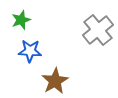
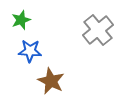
brown star: moved 4 px left; rotated 16 degrees counterclockwise
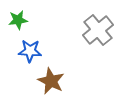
green star: moved 3 px left; rotated 12 degrees clockwise
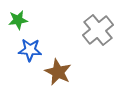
blue star: moved 1 px up
brown star: moved 7 px right, 9 px up
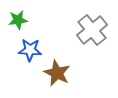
gray cross: moved 6 px left
brown star: moved 1 px left, 1 px down
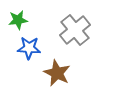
gray cross: moved 17 px left
blue star: moved 1 px left, 2 px up
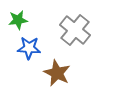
gray cross: rotated 12 degrees counterclockwise
